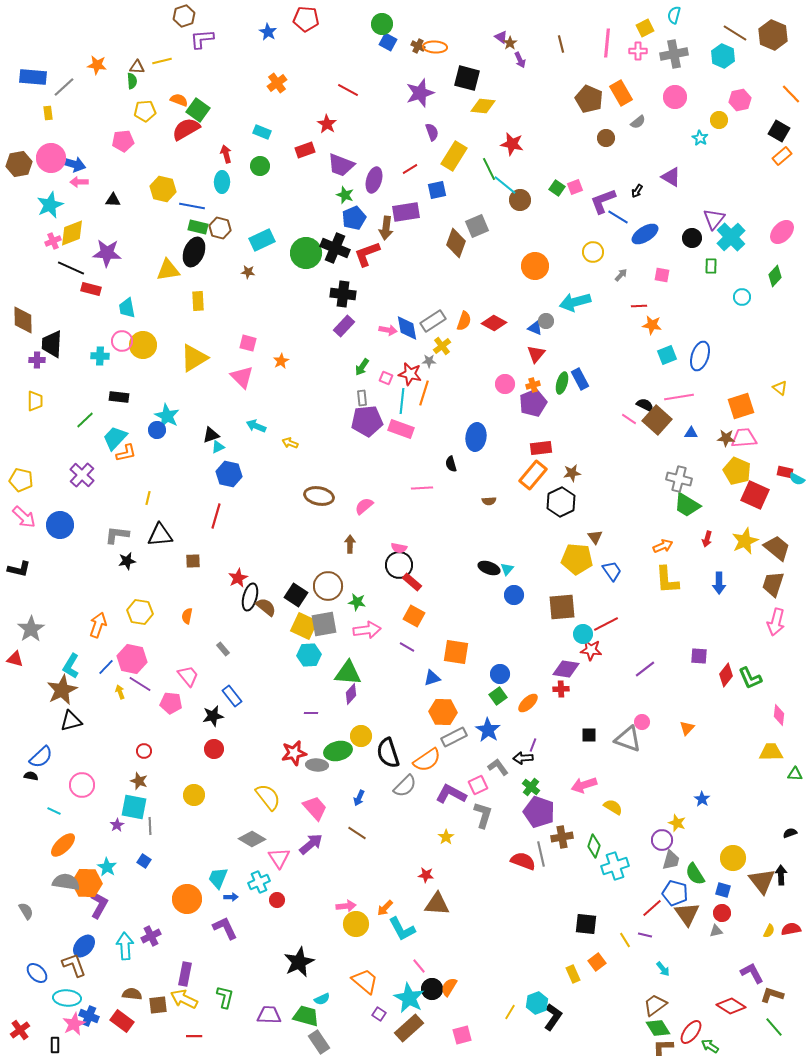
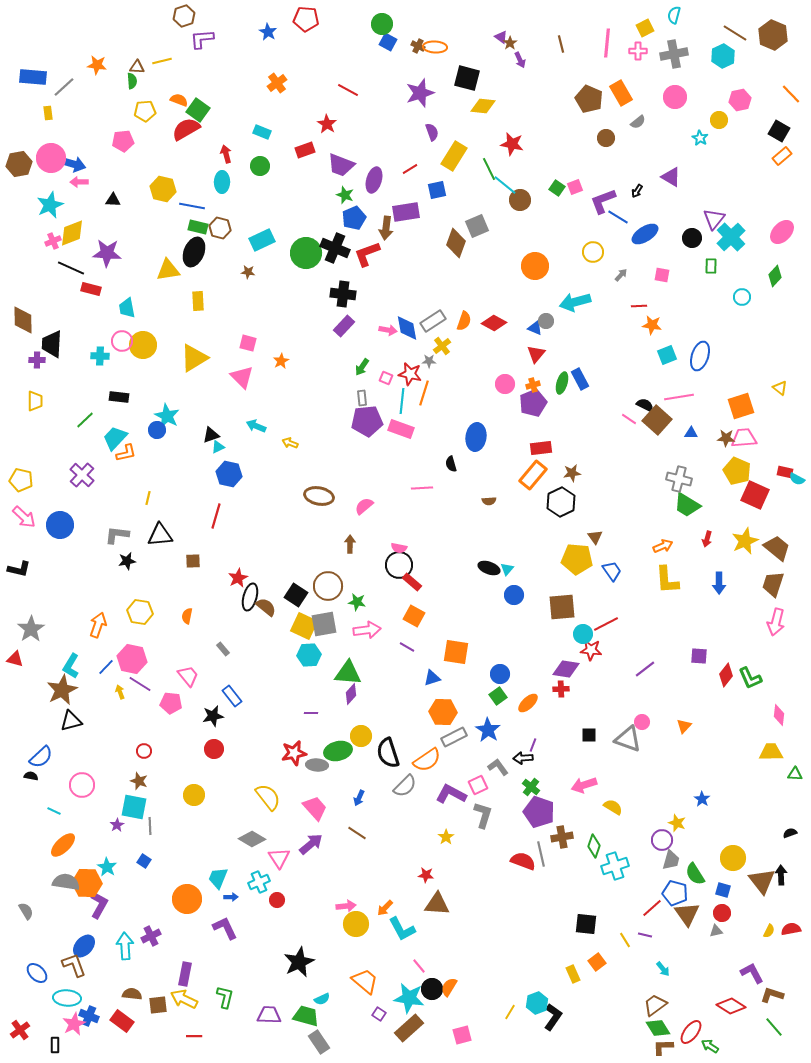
cyan hexagon at (723, 56): rotated 10 degrees clockwise
orange triangle at (687, 728): moved 3 px left, 2 px up
cyan star at (409, 998): rotated 20 degrees counterclockwise
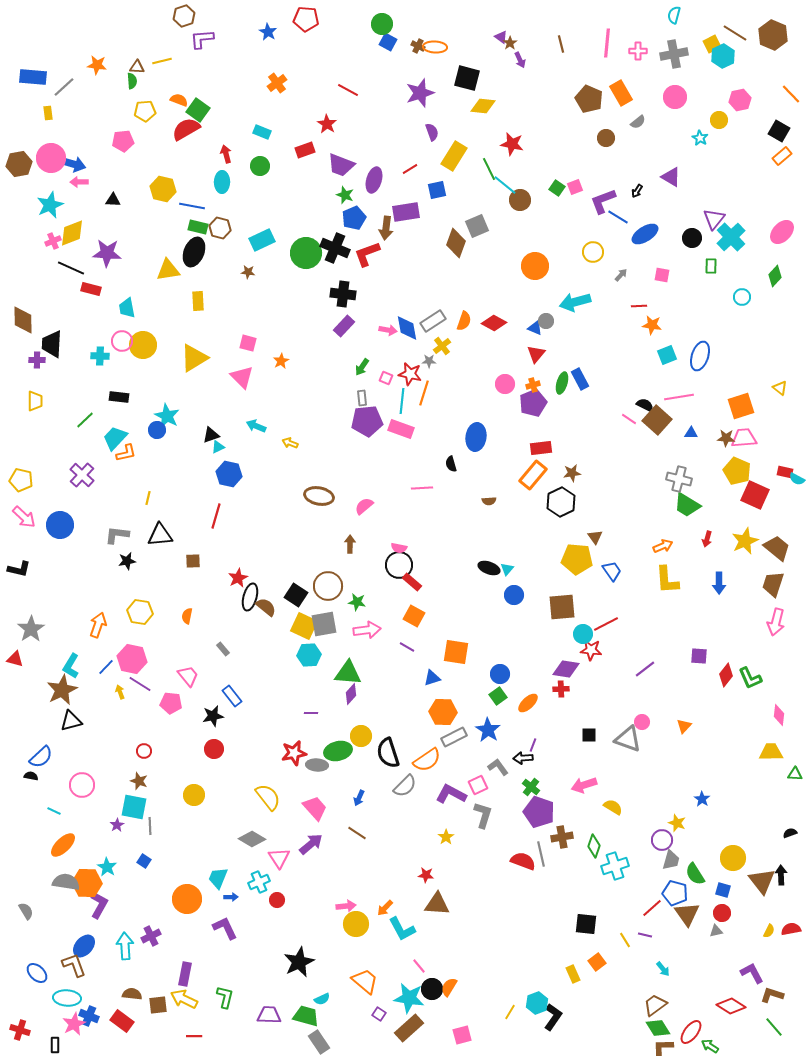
yellow square at (645, 28): moved 67 px right, 16 px down
red cross at (20, 1030): rotated 36 degrees counterclockwise
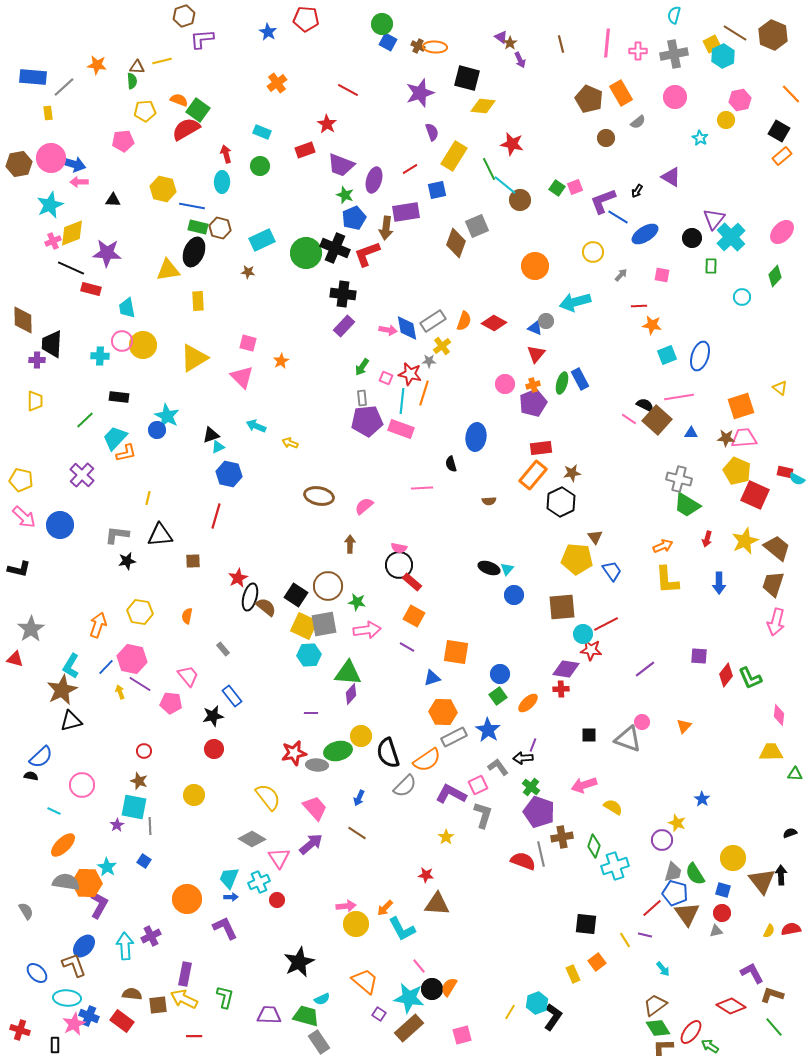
yellow circle at (719, 120): moved 7 px right
gray trapezoid at (671, 860): moved 2 px right, 12 px down
cyan trapezoid at (218, 878): moved 11 px right
